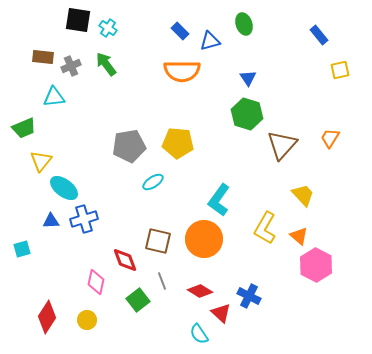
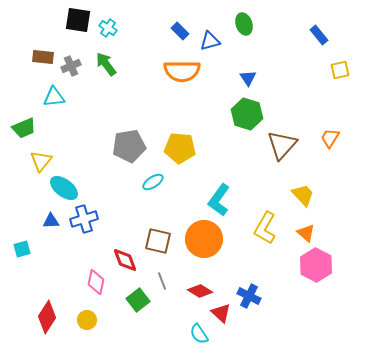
yellow pentagon at (178, 143): moved 2 px right, 5 px down
orange triangle at (299, 236): moved 7 px right, 3 px up
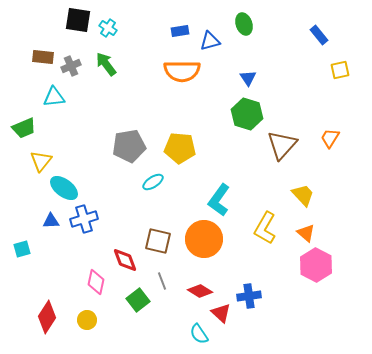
blue rectangle at (180, 31): rotated 54 degrees counterclockwise
blue cross at (249, 296): rotated 35 degrees counterclockwise
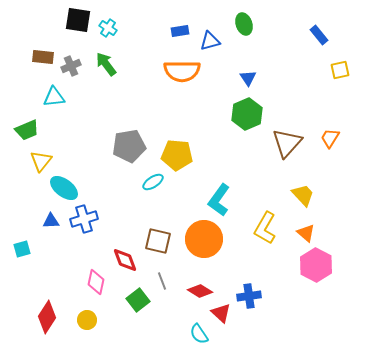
green hexagon at (247, 114): rotated 20 degrees clockwise
green trapezoid at (24, 128): moved 3 px right, 2 px down
brown triangle at (282, 145): moved 5 px right, 2 px up
yellow pentagon at (180, 148): moved 3 px left, 7 px down
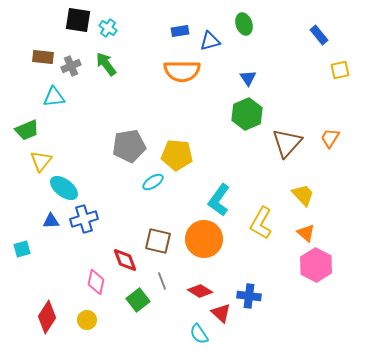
yellow L-shape at (265, 228): moved 4 px left, 5 px up
blue cross at (249, 296): rotated 15 degrees clockwise
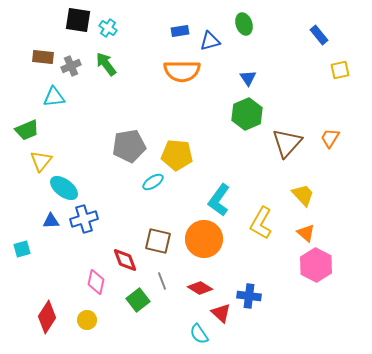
red diamond at (200, 291): moved 3 px up
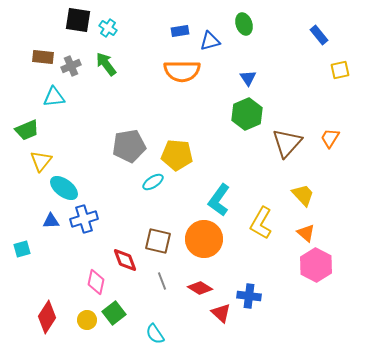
green square at (138, 300): moved 24 px left, 13 px down
cyan semicircle at (199, 334): moved 44 px left
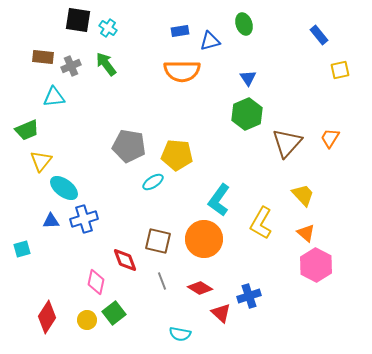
gray pentagon at (129, 146): rotated 20 degrees clockwise
blue cross at (249, 296): rotated 25 degrees counterclockwise
cyan semicircle at (155, 334): moved 25 px right; rotated 45 degrees counterclockwise
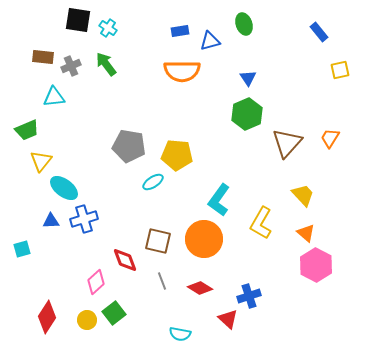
blue rectangle at (319, 35): moved 3 px up
pink diamond at (96, 282): rotated 35 degrees clockwise
red triangle at (221, 313): moved 7 px right, 6 px down
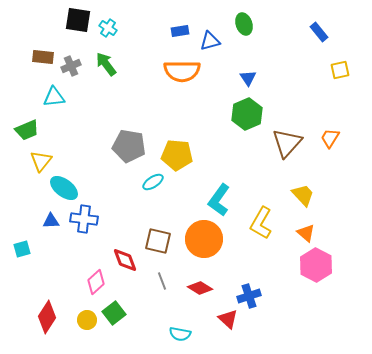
blue cross at (84, 219): rotated 24 degrees clockwise
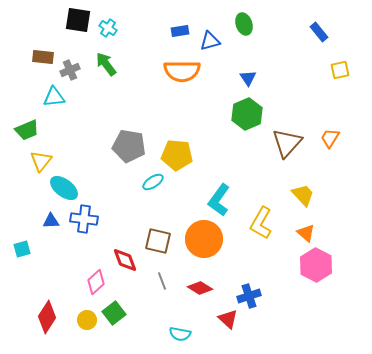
gray cross at (71, 66): moved 1 px left, 4 px down
